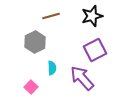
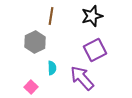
brown line: rotated 66 degrees counterclockwise
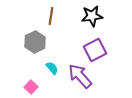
black star: rotated 10 degrees clockwise
cyan semicircle: rotated 40 degrees counterclockwise
purple arrow: moved 2 px left, 2 px up
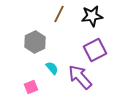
brown line: moved 8 px right, 2 px up; rotated 18 degrees clockwise
purple arrow: moved 1 px down
pink square: rotated 24 degrees clockwise
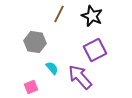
black star: rotated 30 degrees clockwise
gray hexagon: rotated 25 degrees counterclockwise
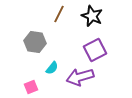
cyan semicircle: rotated 80 degrees clockwise
purple arrow: rotated 64 degrees counterclockwise
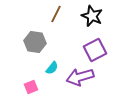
brown line: moved 3 px left
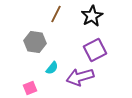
black star: rotated 20 degrees clockwise
pink square: moved 1 px left, 1 px down
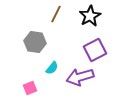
black star: moved 2 px left
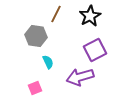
gray hexagon: moved 1 px right, 6 px up
cyan semicircle: moved 4 px left, 6 px up; rotated 64 degrees counterclockwise
pink square: moved 5 px right
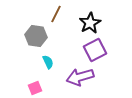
black star: moved 7 px down
